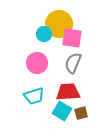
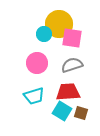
gray semicircle: moved 1 px left, 2 px down; rotated 50 degrees clockwise
brown square: rotated 32 degrees clockwise
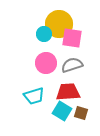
pink circle: moved 9 px right
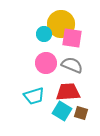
yellow circle: moved 2 px right
gray semicircle: rotated 40 degrees clockwise
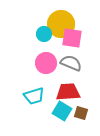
gray semicircle: moved 1 px left, 2 px up
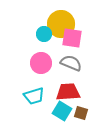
pink circle: moved 5 px left
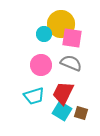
pink circle: moved 2 px down
red trapezoid: moved 5 px left, 1 px down; rotated 60 degrees counterclockwise
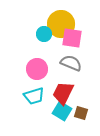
pink circle: moved 4 px left, 4 px down
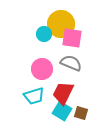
pink circle: moved 5 px right
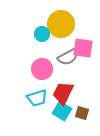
cyan circle: moved 2 px left
pink square: moved 11 px right, 10 px down
gray semicircle: moved 3 px left, 6 px up; rotated 130 degrees clockwise
cyan trapezoid: moved 3 px right, 2 px down
brown square: moved 1 px right
